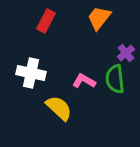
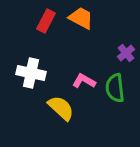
orange trapezoid: moved 18 px left; rotated 80 degrees clockwise
green semicircle: moved 9 px down
yellow semicircle: moved 2 px right
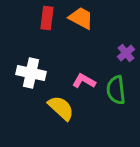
red rectangle: moved 1 px right, 3 px up; rotated 20 degrees counterclockwise
green semicircle: moved 1 px right, 2 px down
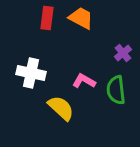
purple cross: moved 3 px left
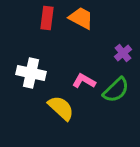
green semicircle: rotated 128 degrees counterclockwise
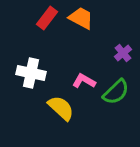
red rectangle: rotated 30 degrees clockwise
green semicircle: moved 2 px down
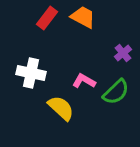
orange trapezoid: moved 2 px right, 1 px up
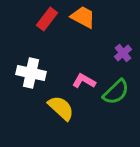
red rectangle: moved 1 px down
